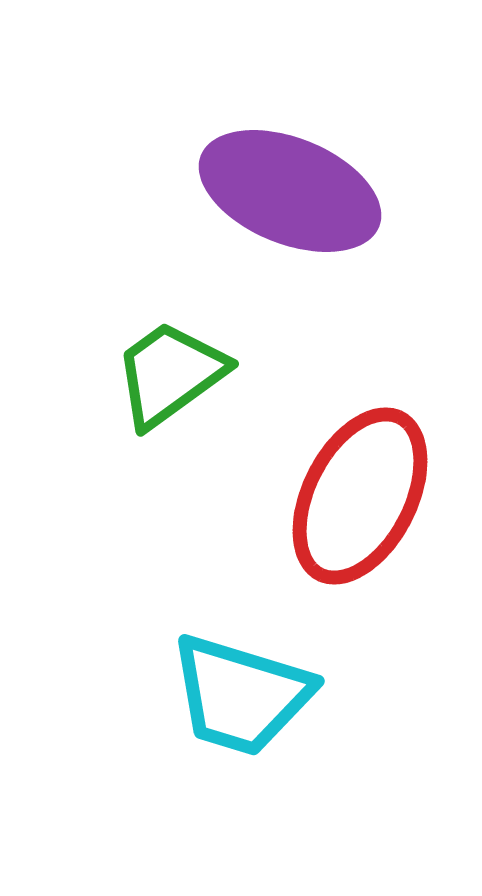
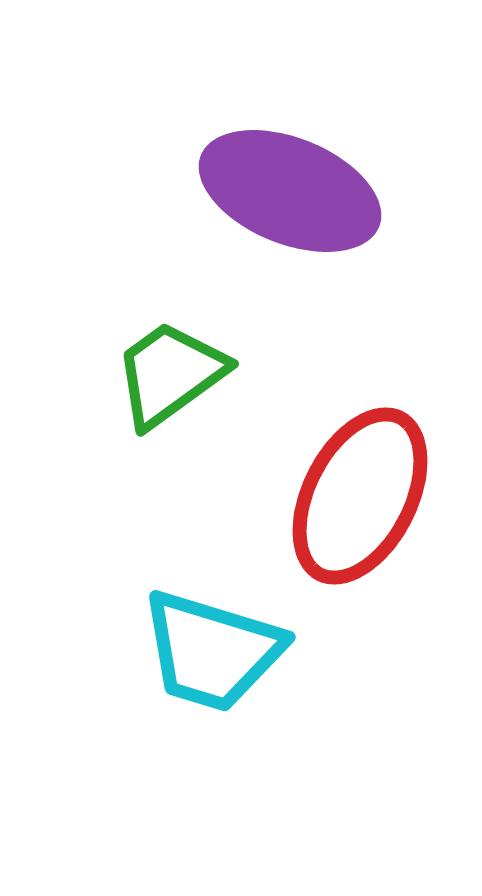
cyan trapezoid: moved 29 px left, 44 px up
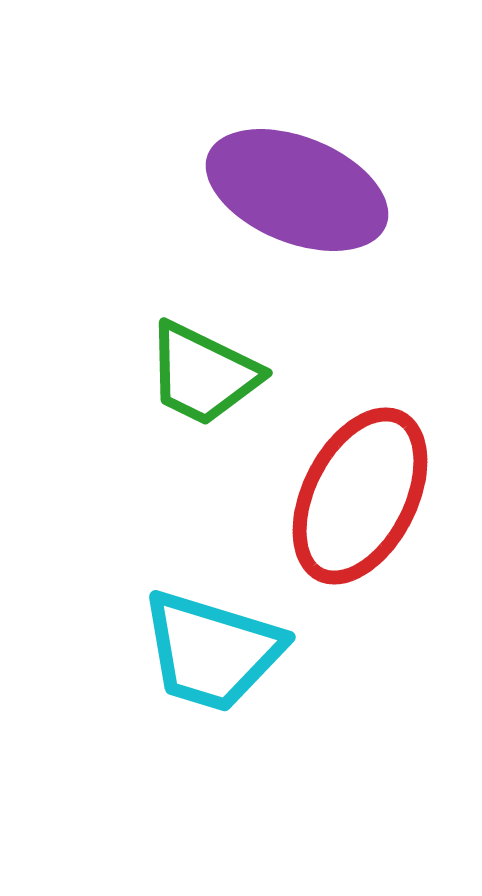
purple ellipse: moved 7 px right, 1 px up
green trapezoid: moved 33 px right; rotated 118 degrees counterclockwise
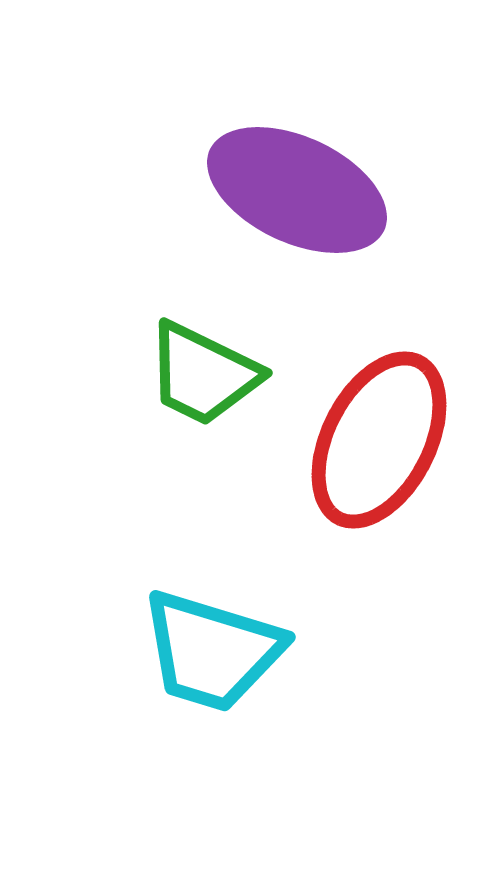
purple ellipse: rotated 3 degrees clockwise
red ellipse: moved 19 px right, 56 px up
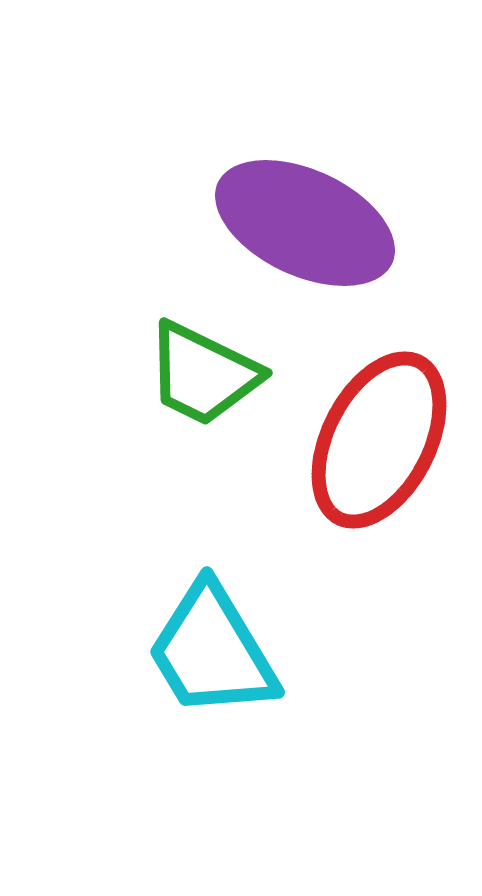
purple ellipse: moved 8 px right, 33 px down
cyan trapezoid: rotated 42 degrees clockwise
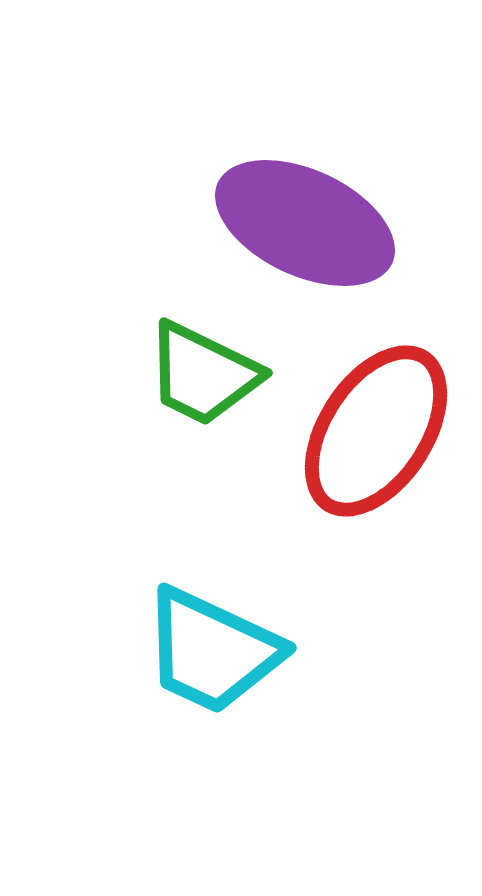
red ellipse: moved 3 px left, 9 px up; rotated 6 degrees clockwise
cyan trapezoid: rotated 34 degrees counterclockwise
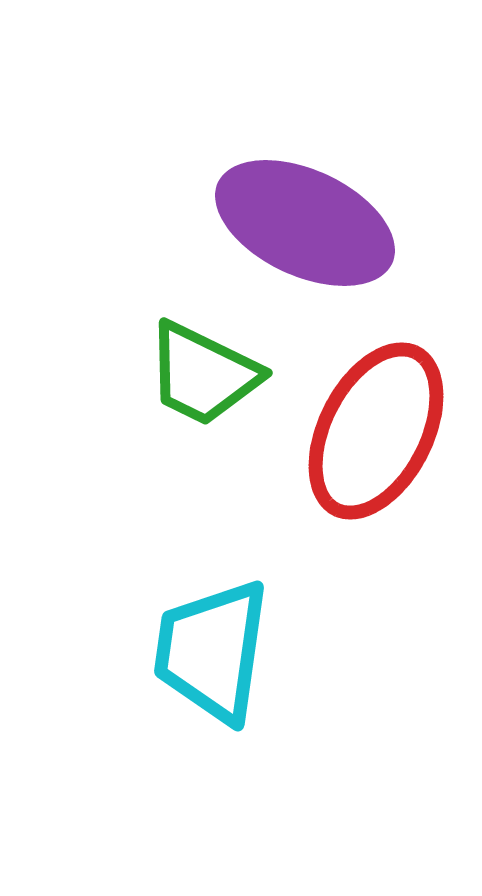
red ellipse: rotated 6 degrees counterclockwise
cyan trapezoid: rotated 73 degrees clockwise
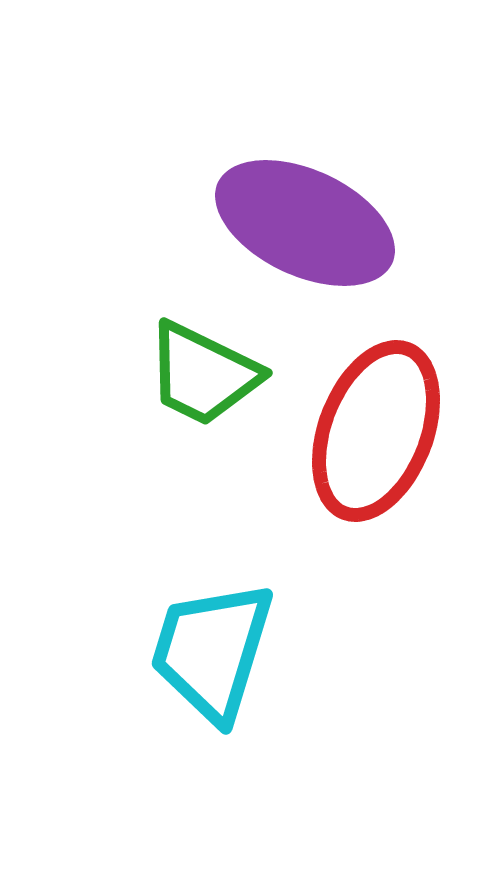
red ellipse: rotated 6 degrees counterclockwise
cyan trapezoid: rotated 9 degrees clockwise
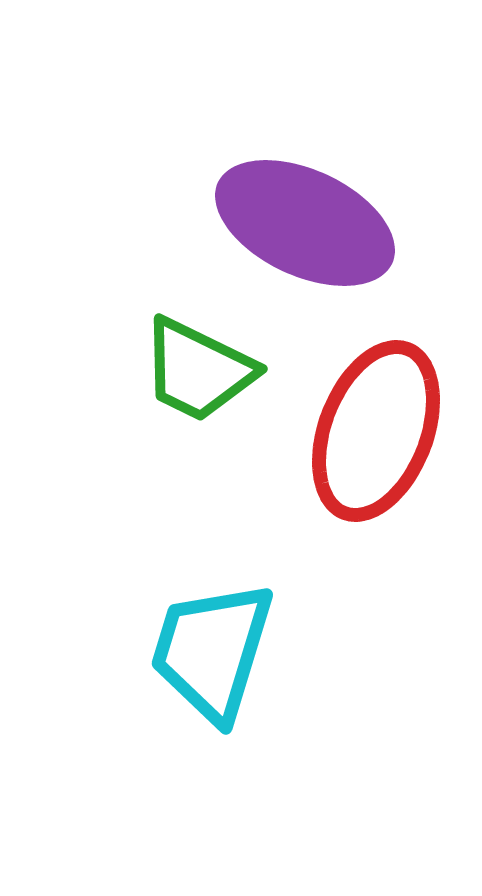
green trapezoid: moved 5 px left, 4 px up
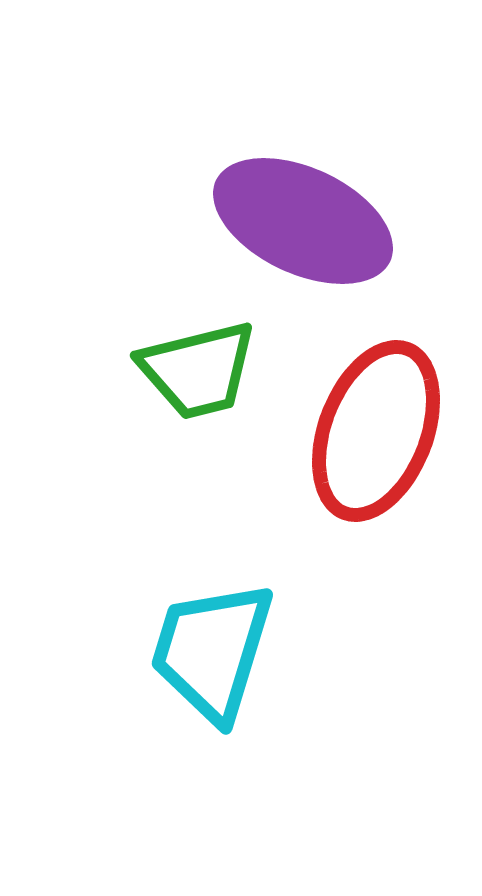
purple ellipse: moved 2 px left, 2 px up
green trapezoid: rotated 40 degrees counterclockwise
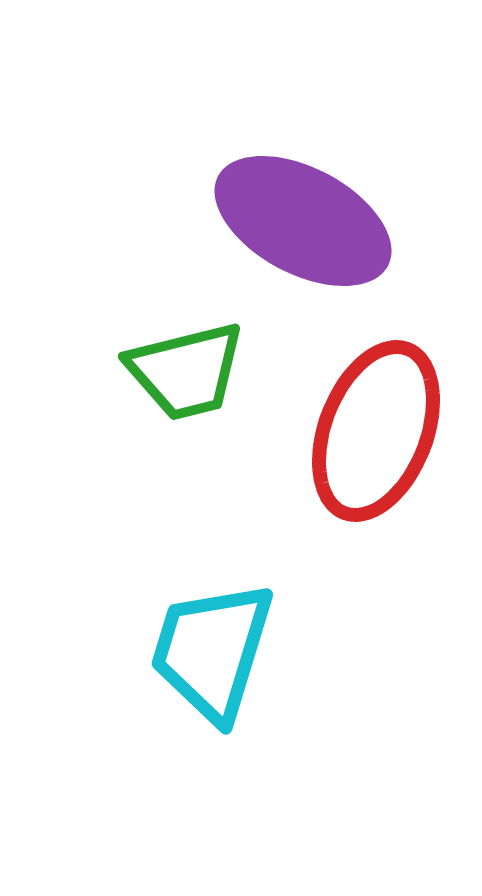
purple ellipse: rotated 3 degrees clockwise
green trapezoid: moved 12 px left, 1 px down
